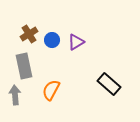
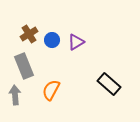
gray rectangle: rotated 10 degrees counterclockwise
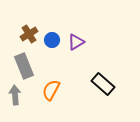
black rectangle: moved 6 px left
